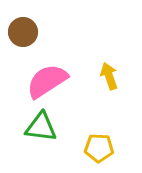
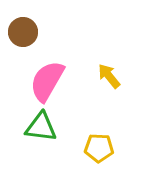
yellow arrow: rotated 20 degrees counterclockwise
pink semicircle: rotated 27 degrees counterclockwise
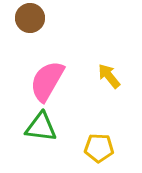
brown circle: moved 7 px right, 14 px up
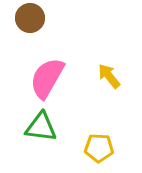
pink semicircle: moved 3 px up
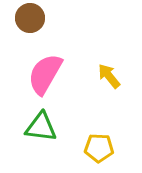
pink semicircle: moved 2 px left, 4 px up
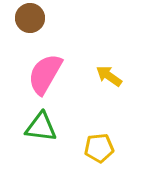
yellow arrow: rotated 16 degrees counterclockwise
yellow pentagon: rotated 8 degrees counterclockwise
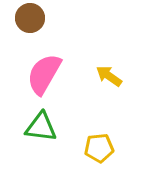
pink semicircle: moved 1 px left
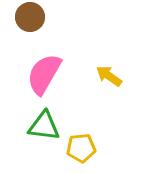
brown circle: moved 1 px up
green triangle: moved 3 px right, 1 px up
yellow pentagon: moved 18 px left
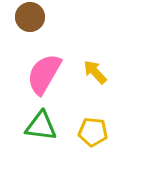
yellow arrow: moved 14 px left, 4 px up; rotated 12 degrees clockwise
green triangle: moved 3 px left
yellow pentagon: moved 12 px right, 16 px up; rotated 12 degrees clockwise
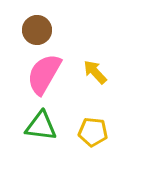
brown circle: moved 7 px right, 13 px down
